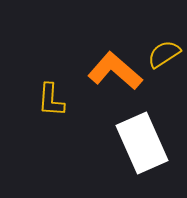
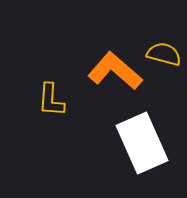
yellow semicircle: rotated 48 degrees clockwise
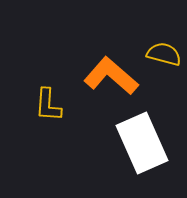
orange L-shape: moved 4 px left, 5 px down
yellow L-shape: moved 3 px left, 5 px down
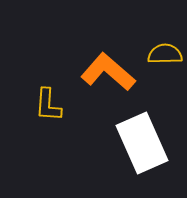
yellow semicircle: moved 1 px right; rotated 16 degrees counterclockwise
orange L-shape: moved 3 px left, 4 px up
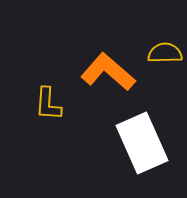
yellow semicircle: moved 1 px up
yellow L-shape: moved 1 px up
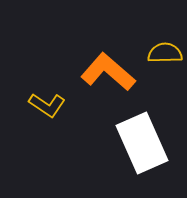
yellow L-shape: moved 1 px left, 1 px down; rotated 60 degrees counterclockwise
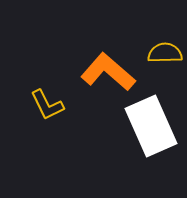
yellow L-shape: rotated 30 degrees clockwise
white rectangle: moved 9 px right, 17 px up
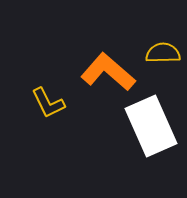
yellow semicircle: moved 2 px left
yellow L-shape: moved 1 px right, 2 px up
